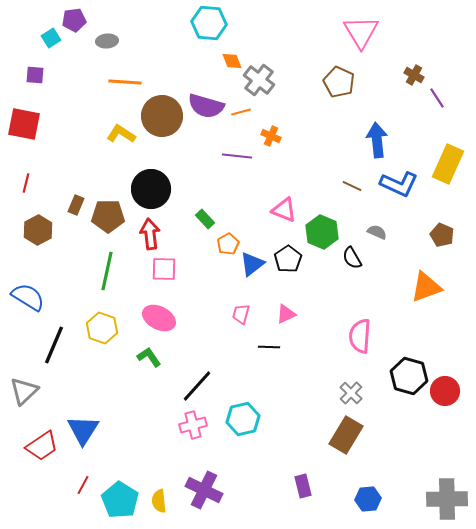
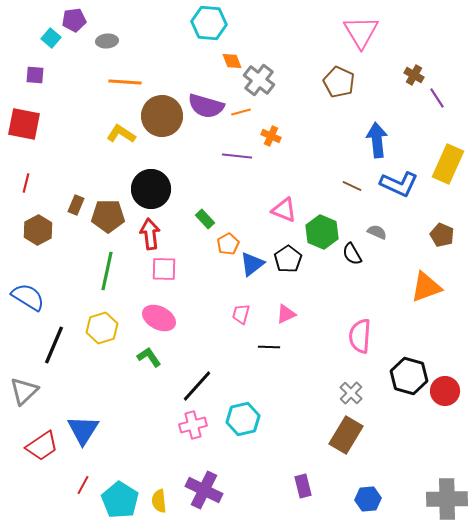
cyan square at (51, 38): rotated 18 degrees counterclockwise
black semicircle at (352, 258): moved 4 px up
yellow hexagon at (102, 328): rotated 24 degrees clockwise
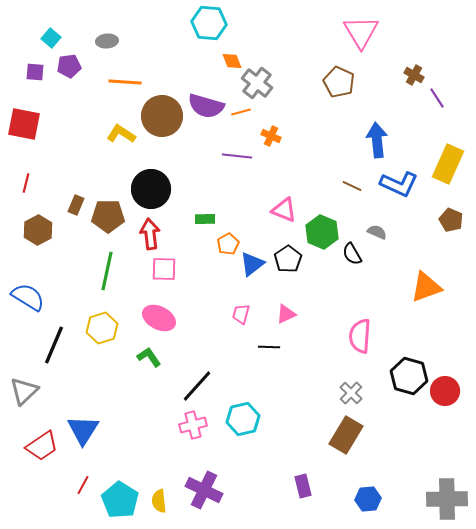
purple pentagon at (74, 20): moved 5 px left, 46 px down
purple square at (35, 75): moved 3 px up
gray cross at (259, 80): moved 2 px left, 3 px down
green rectangle at (205, 219): rotated 48 degrees counterclockwise
brown pentagon at (442, 235): moved 9 px right, 15 px up
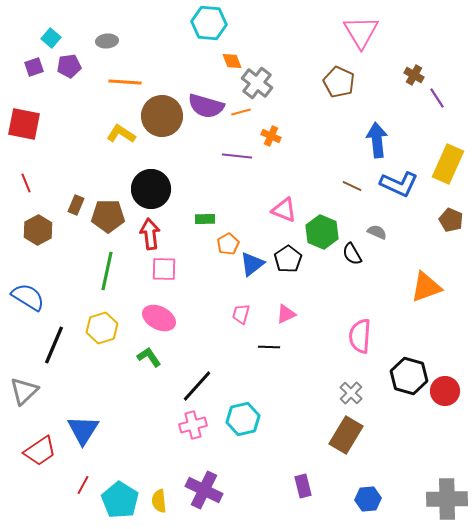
purple square at (35, 72): moved 1 px left, 5 px up; rotated 24 degrees counterclockwise
red line at (26, 183): rotated 36 degrees counterclockwise
red trapezoid at (42, 446): moved 2 px left, 5 px down
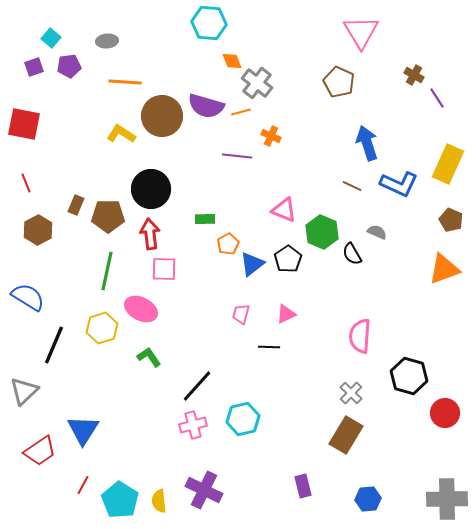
blue arrow at (377, 140): moved 10 px left, 3 px down; rotated 12 degrees counterclockwise
orange triangle at (426, 287): moved 18 px right, 18 px up
pink ellipse at (159, 318): moved 18 px left, 9 px up
red circle at (445, 391): moved 22 px down
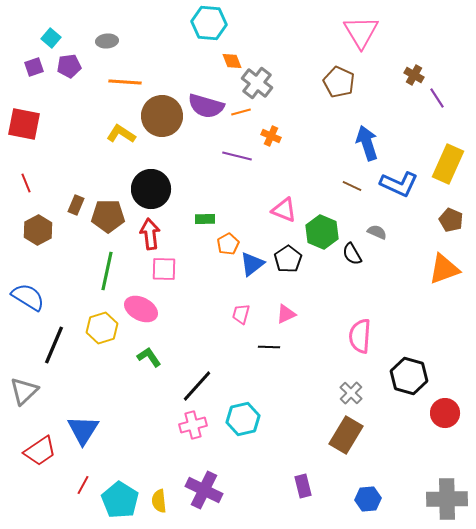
purple line at (237, 156): rotated 8 degrees clockwise
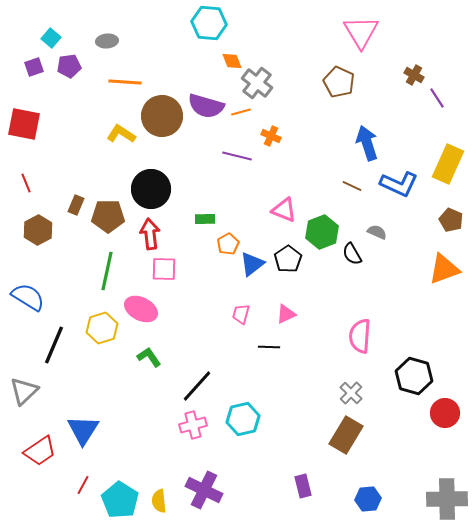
green hexagon at (322, 232): rotated 16 degrees clockwise
black hexagon at (409, 376): moved 5 px right
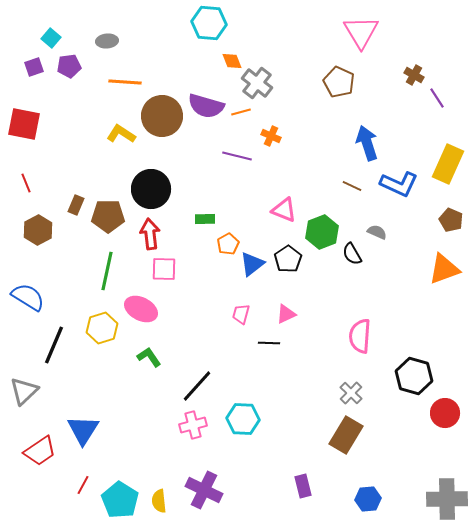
black line at (269, 347): moved 4 px up
cyan hexagon at (243, 419): rotated 16 degrees clockwise
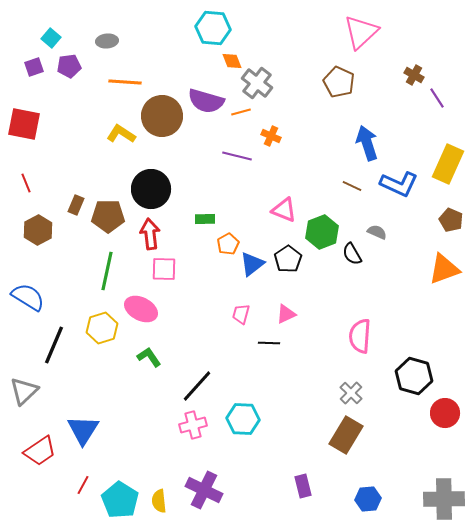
cyan hexagon at (209, 23): moved 4 px right, 5 px down
pink triangle at (361, 32): rotated 18 degrees clockwise
purple semicircle at (206, 106): moved 5 px up
gray cross at (447, 499): moved 3 px left
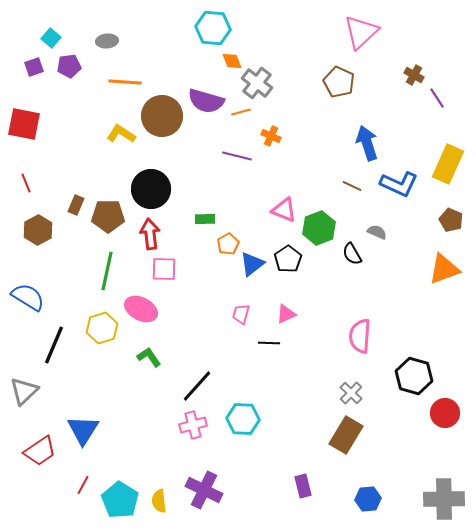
green hexagon at (322, 232): moved 3 px left, 4 px up
